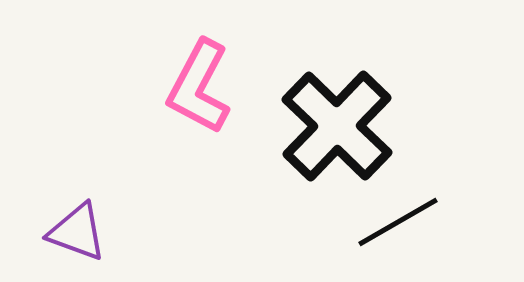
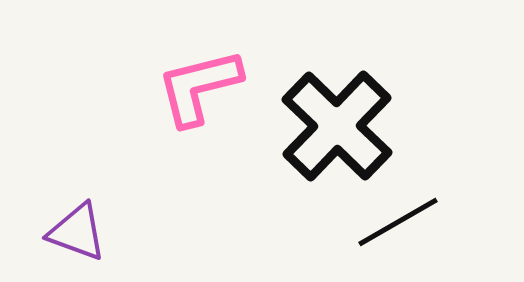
pink L-shape: rotated 48 degrees clockwise
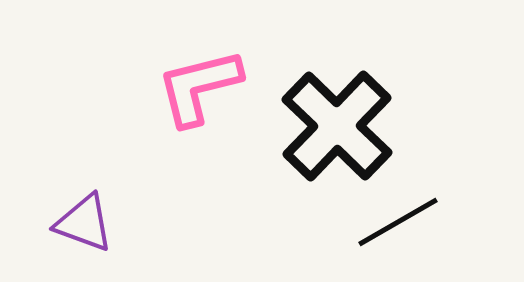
purple triangle: moved 7 px right, 9 px up
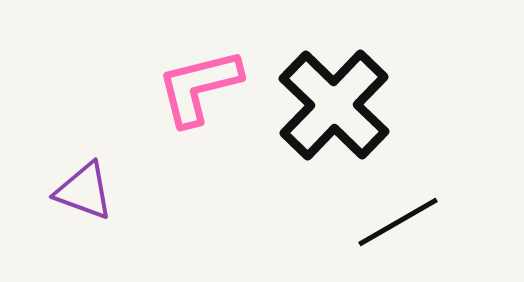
black cross: moved 3 px left, 21 px up
purple triangle: moved 32 px up
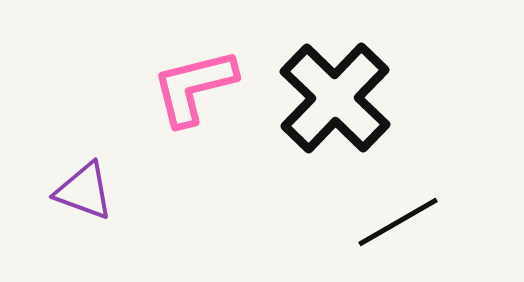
pink L-shape: moved 5 px left
black cross: moved 1 px right, 7 px up
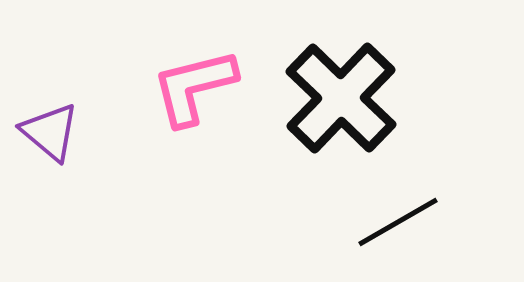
black cross: moved 6 px right
purple triangle: moved 34 px left, 59 px up; rotated 20 degrees clockwise
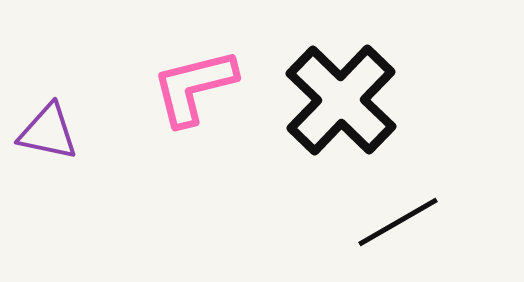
black cross: moved 2 px down
purple triangle: moved 2 px left; rotated 28 degrees counterclockwise
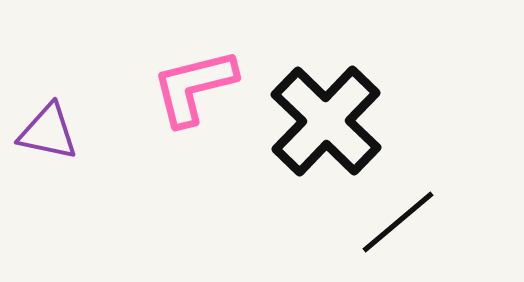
black cross: moved 15 px left, 21 px down
black line: rotated 10 degrees counterclockwise
